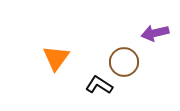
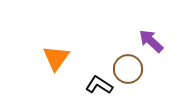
purple arrow: moved 4 px left, 8 px down; rotated 56 degrees clockwise
brown circle: moved 4 px right, 7 px down
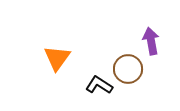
purple arrow: rotated 36 degrees clockwise
orange triangle: moved 1 px right
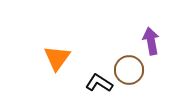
brown circle: moved 1 px right, 1 px down
black L-shape: moved 2 px up
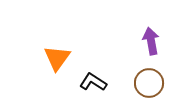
brown circle: moved 20 px right, 13 px down
black L-shape: moved 6 px left, 1 px up
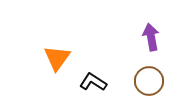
purple arrow: moved 4 px up
brown circle: moved 2 px up
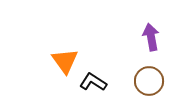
orange triangle: moved 8 px right, 3 px down; rotated 12 degrees counterclockwise
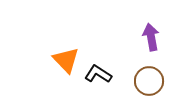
orange triangle: moved 1 px right, 1 px up; rotated 8 degrees counterclockwise
black L-shape: moved 5 px right, 8 px up
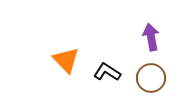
black L-shape: moved 9 px right, 2 px up
brown circle: moved 2 px right, 3 px up
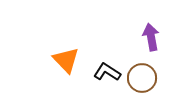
brown circle: moved 9 px left
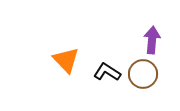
purple arrow: moved 1 px right, 3 px down; rotated 16 degrees clockwise
brown circle: moved 1 px right, 4 px up
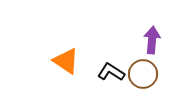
orange triangle: moved 1 px down; rotated 12 degrees counterclockwise
black L-shape: moved 4 px right
